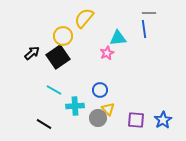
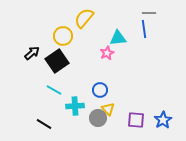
black square: moved 1 px left, 4 px down
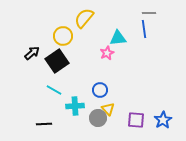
black line: rotated 35 degrees counterclockwise
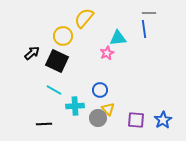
black square: rotated 30 degrees counterclockwise
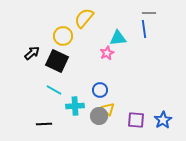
gray circle: moved 1 px right, 2 px up
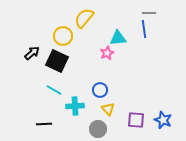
gray circle: moved 1 px left, 13 px down
blue star: rotated 18 degrees counterclockwise
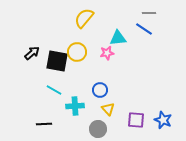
blue line: rotated 48 degrees counterclockwise
yellow circle: moved 14 px right, 16 px down
pink star: rotated 16 degrees clockwise
black square: rotated 15 degrees counterclockwise
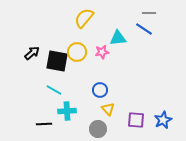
pink star: moved 5 px left, 1 px up
cyan cross: moved 8 px left, 5 px down
blue star: rotated 24 degrees clockwise
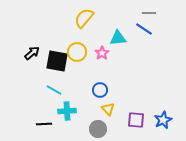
pink star: moved 1 px down; rotated 24 degrees counterclockwise
